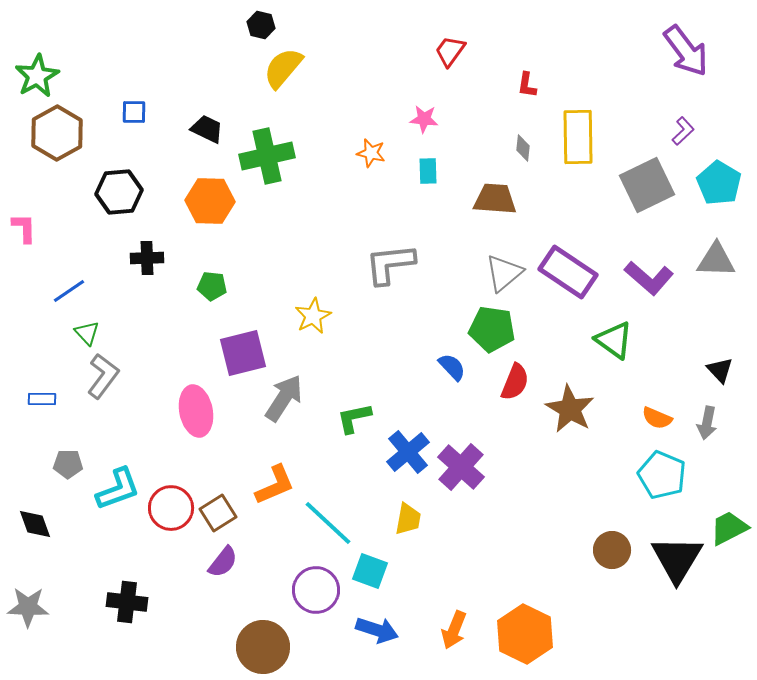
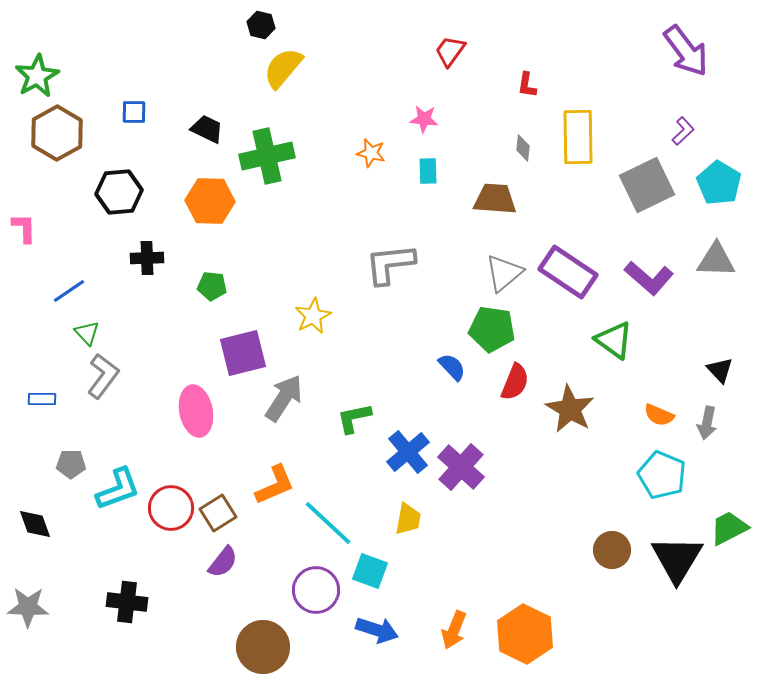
orange semicircle at (657, 418): moved 2 px right, 3 px up
gray pentagon at (68, 464): moved 3 px right
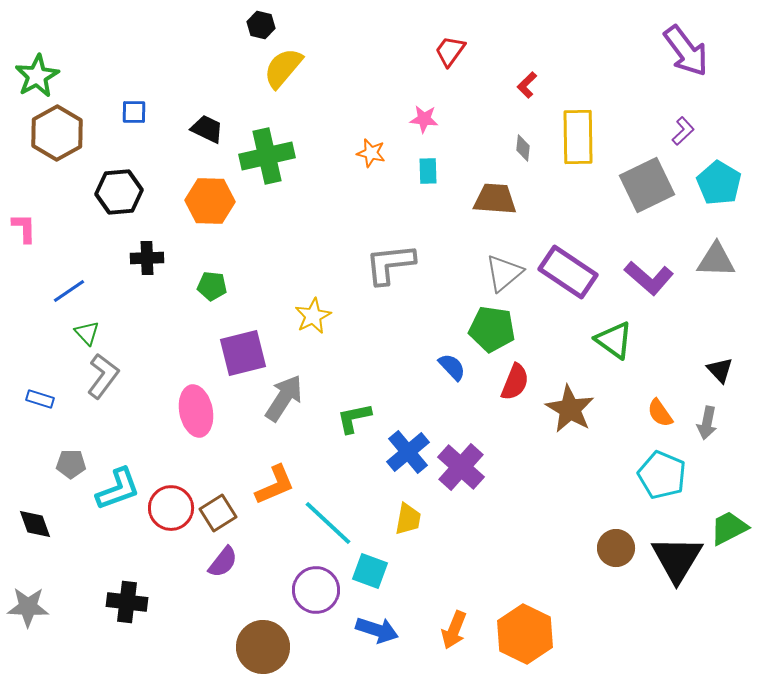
red L-shape at (527, 85): rotated 36 degrees clockwise
blue rectangle at (42, 399): moved 2 px left; rotated 16 degrees clockwise
orange semicircle at (659, 415): moved 1 px right, 2 px up; rotated 32 degrees clockwise
brown circle at (612, 550): moved 4 px right, 2 px up
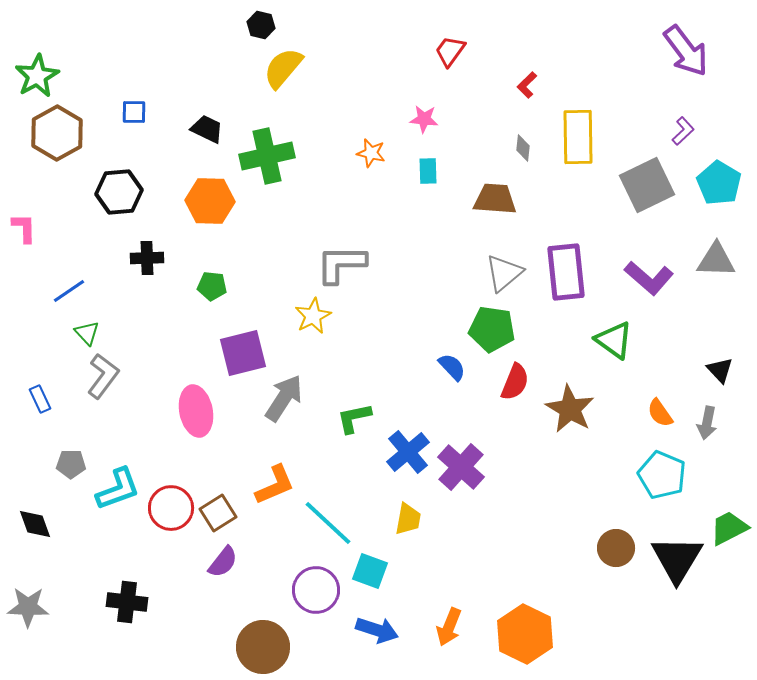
gray L-shape at (390, 264): moved 49 px left; rotated 6 degrees clockwise
purple rectangle at (568, 272): moved 2 px left; rotated 50 degrees clockwise
blue rectangle at (40, 399): rotated 48 degrees clockwise
orange arrow at (454, 630): moved 5 px left, 3 px up
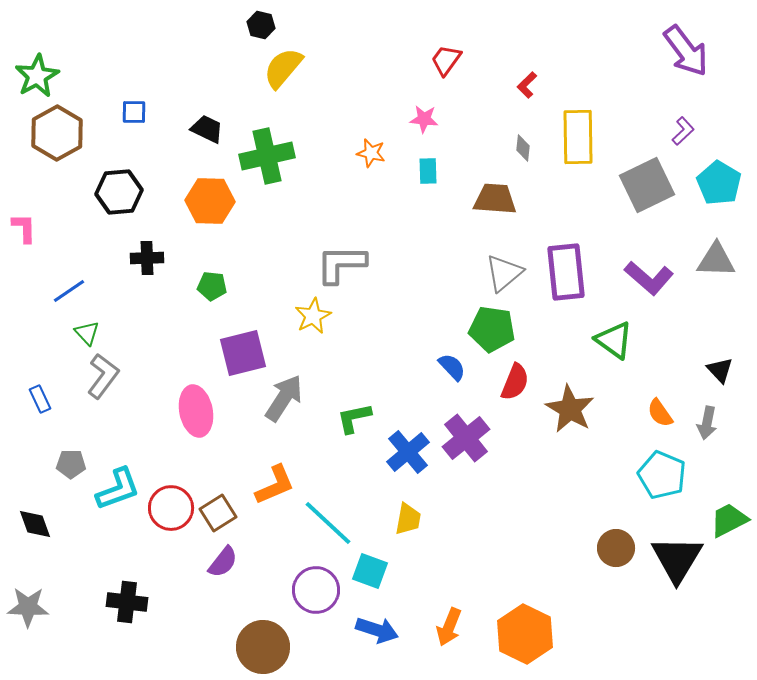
red trapezoid at (450, 51): moved 4 px left, 9 px down
purple cross at (461, 467): moved 5 px right, 29 px up; rotated 9 degrees clockwise
green trapezoid at (729, 528): moved 8 px up
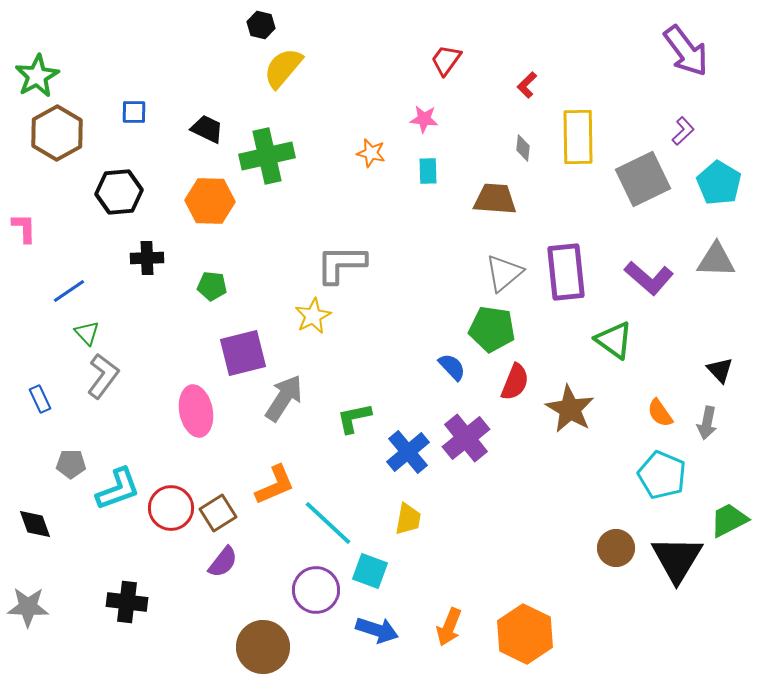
gray square at (647, 185): moved 4 px left, 6 px up
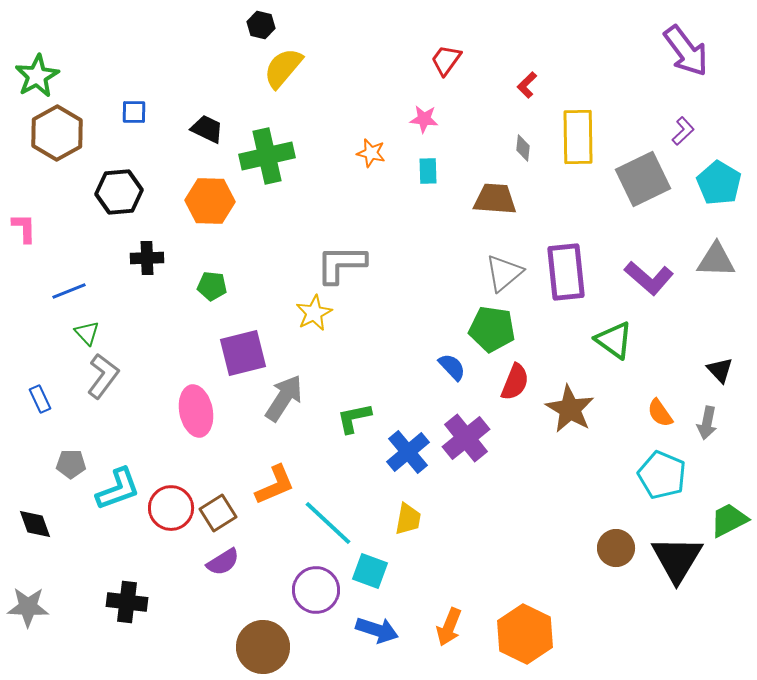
blue line at (69, 291): rotated 12 degrees clockwise
yellow star at (313, 316): moved 1 px right, 3 px up
purple semicircle at (223, 562): rotated 20 degrees clockwise
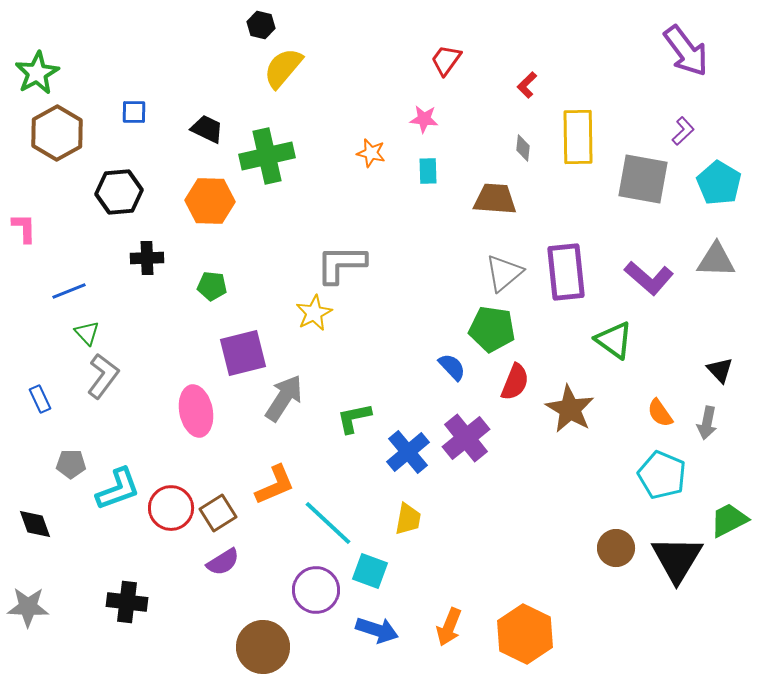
green star at (37, 76): moved 3 px up
gray square at (643, 179): rotated 36 degrees clockwise
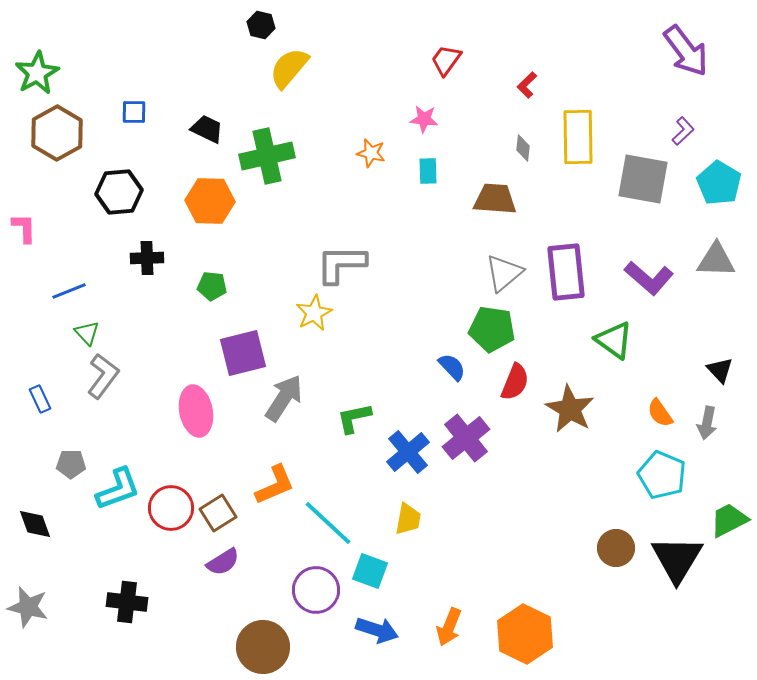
yellow semicircle at (283, 68): moved 6 px right
gray star at (28, 607): rotated 12 degrees clockwise
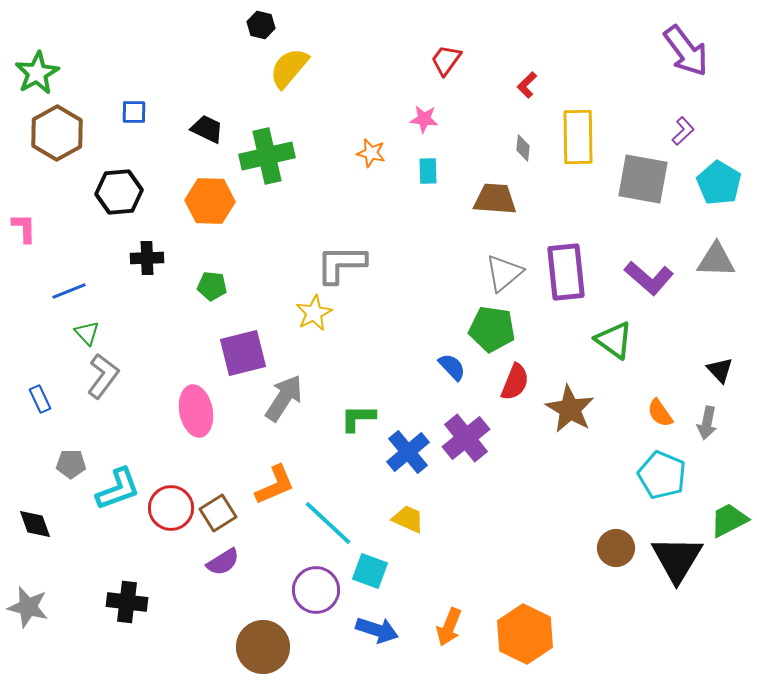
green L-shape at (354, 418): moved 4 px right; rotated 12 degrees clockwise
yellow trapezoid at (408, 519): rotated 76 degrees counterclockwise
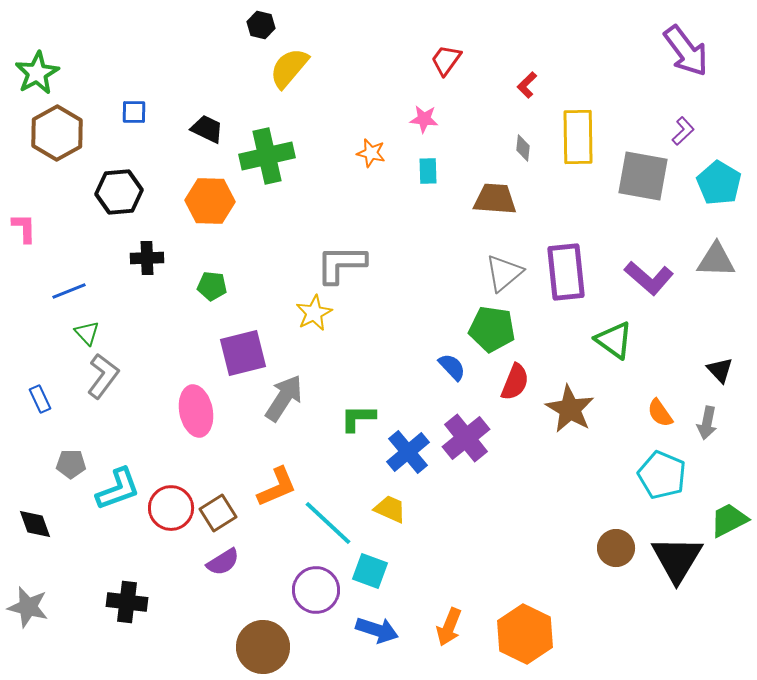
gray square at (643, 179): moved 3 px up
orange L-shape at (275, 485): moved 2 px right, 2 px down
yellow trapezoid at (408, 519): moved 18 px left, 10 px up
